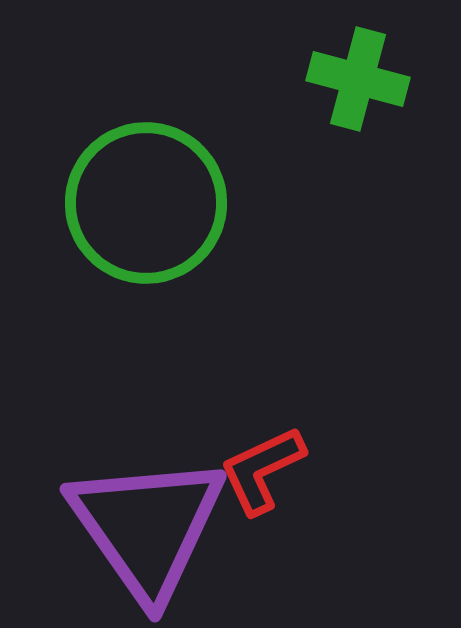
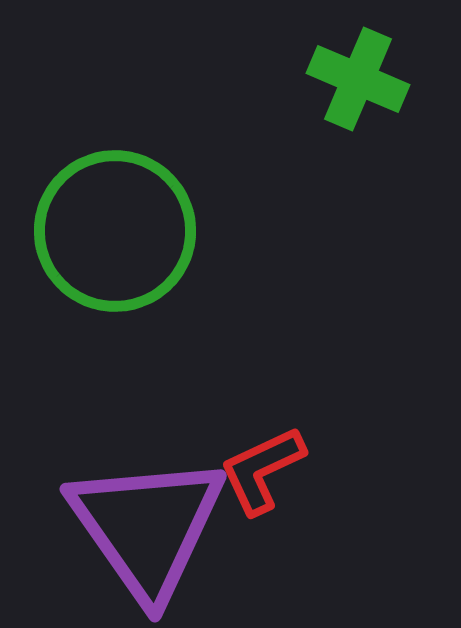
green cross: rotated 8 degrees clockwise
green circle: moved 31 px left, 28 px down
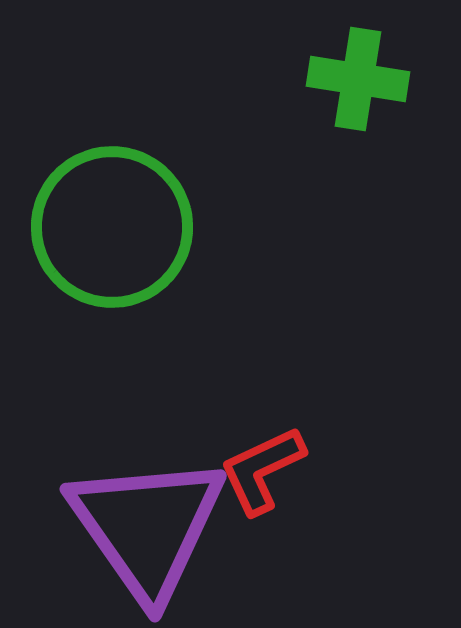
green cross: rotated 14 degrees counterclockwise
green circle: moved 3 px left, 4 px up
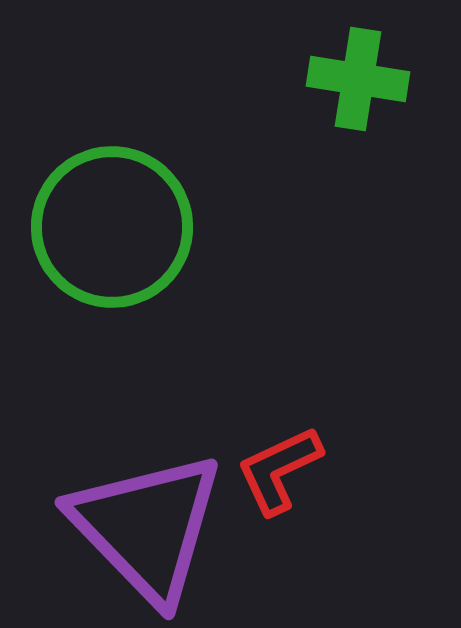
red L-shape: moved 17 px right
purple triangle: rotated 9 degrees counterclockwise
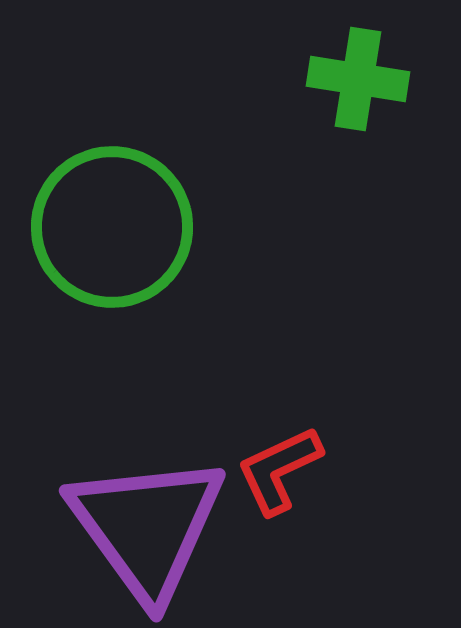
purple triangle: rotated 8 degrees clockwise
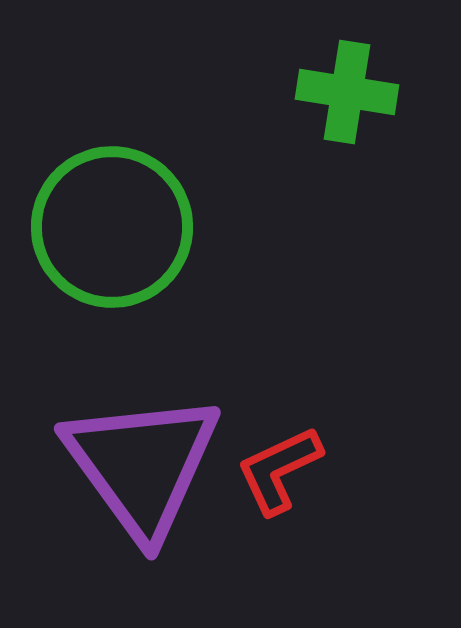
green cross: moved 11 px left, 13 px down
purple triangle: moved 5 px left, 62 px up
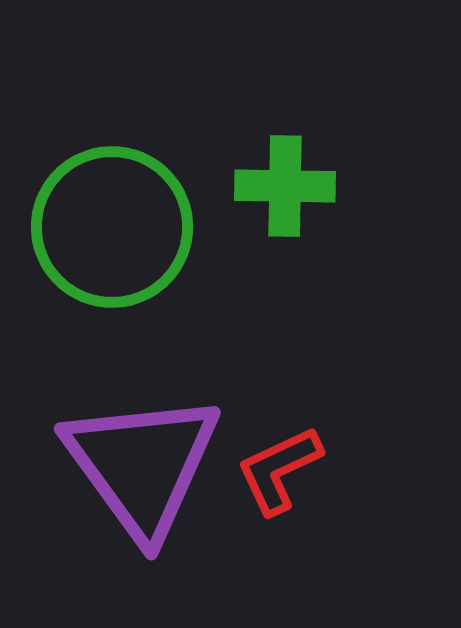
green cross: moved 62 px left, 94 px down; rotated 8 degrees counterclockwise
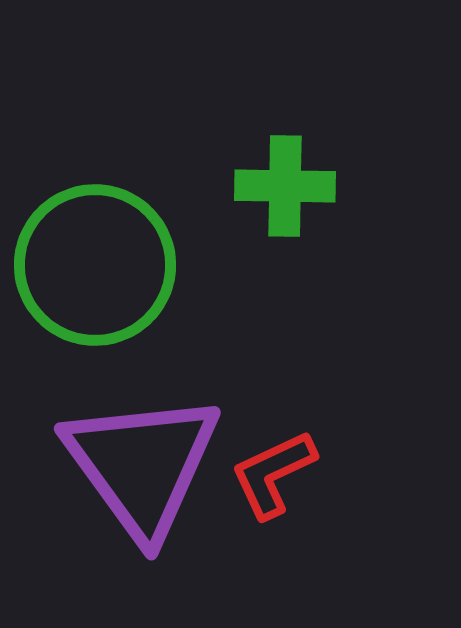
green circle: moved 17 px left, 38 px down
red L-shape: moved 6 px left, 4 px down
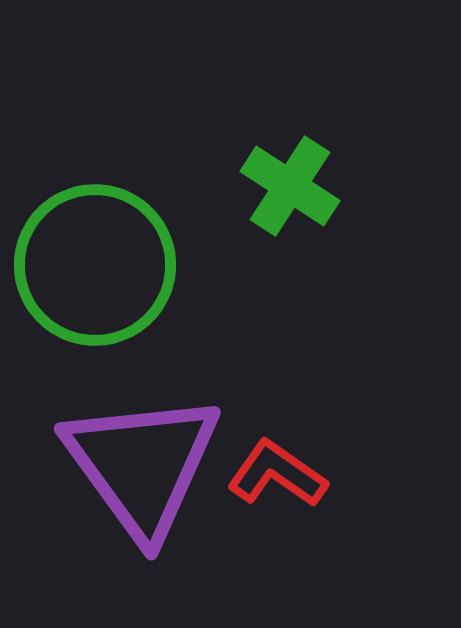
green cross: moved 5 px right; rotated 32 degrees clockwise
red L-shape: moved 4 px right; rotated 60 degrees clockwise
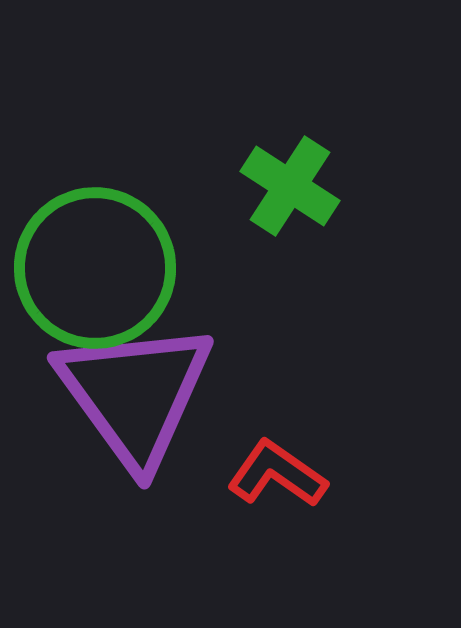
green circle: moved 3 px down
purple triangle: moved 7 px left, 71 px up
